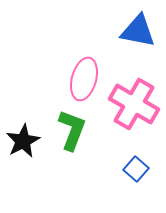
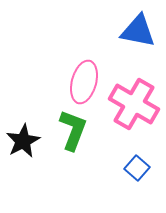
pink ellipse: moved 3 px down
green L-shape: moved 1 px right
blue square: moved 1 px right, 1 px up
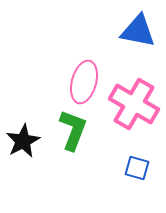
blue square: rotated 25 degrees counterclockwise
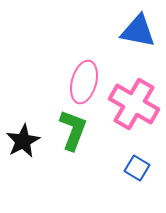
blue square: rotated 15 degrees clockwise
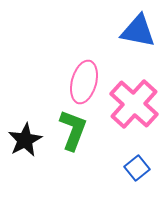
pink cross: rotated 12 degrees clockwise
black star: moved 2 px right, 1 px up
blue square: rotated 20 degrees clockwise
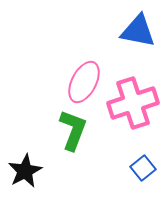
pink ellipse: rotated 12 degrees clockwise
pink cross: moved 1 px left, 1 px up; rotated 30 degrees clockwise
black star: moved 31 px down
blue square: moved 6 px right
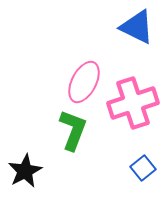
blue triangle: moved 1 px left, 4 px up; rotated 15 degrees clockwise
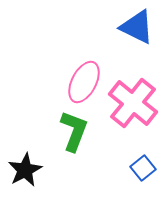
pink cross: rotated 33 degrees counterclockwise
green L-shape: moved 1 px right, 1 px down
black star: moved 1 px up
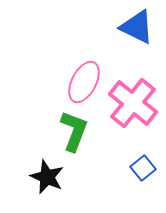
black star: moved 22 px right, 7 px down; rotated 20 degrees counterclockwise
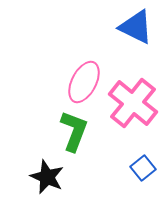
blue triangle: moved 1 px left
